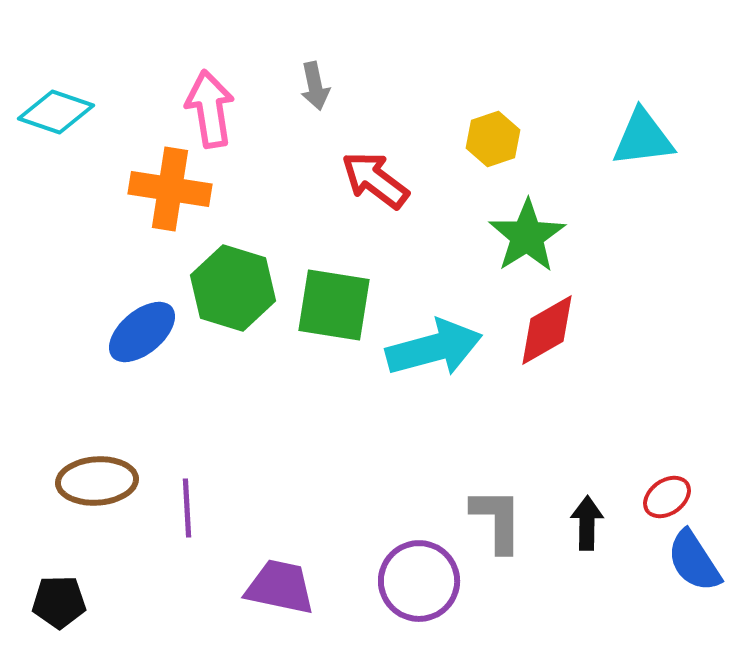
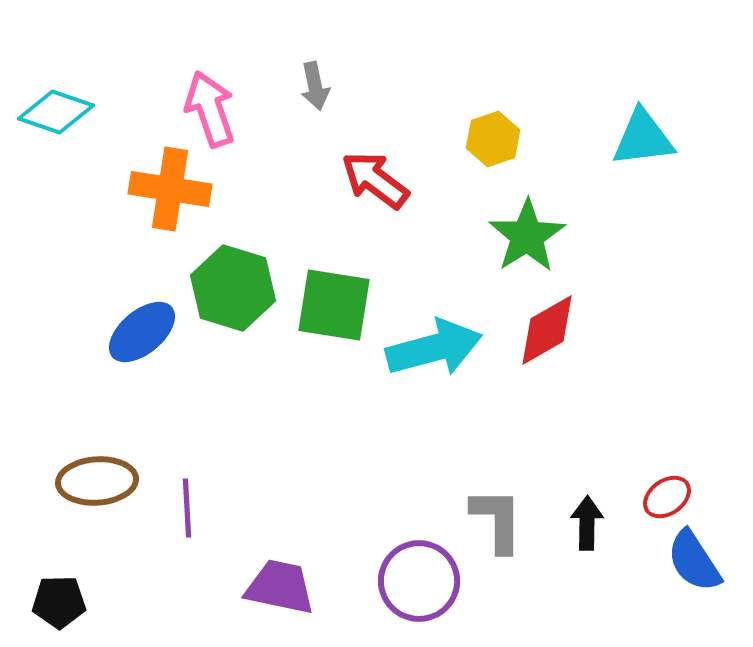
pink arrow: rotated 10 degrees counterclockwise
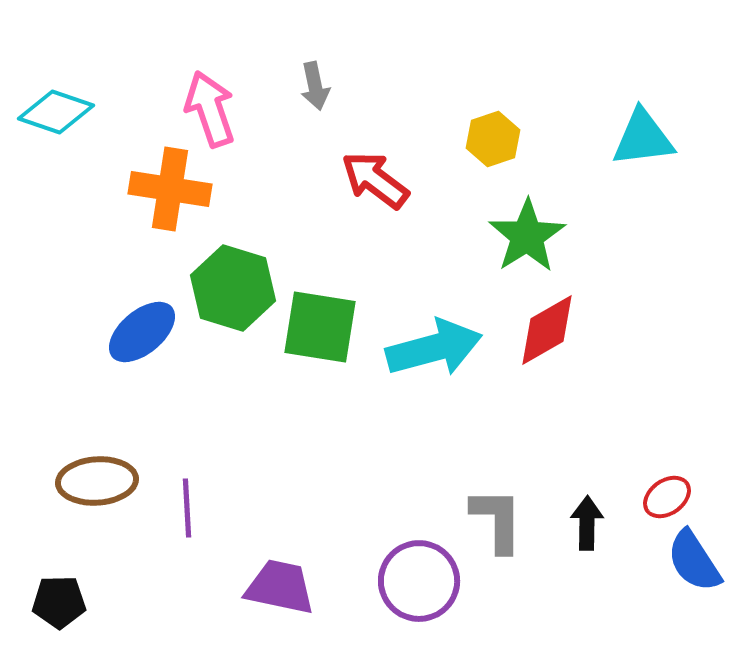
green square: moved 14 px left, 22 px down
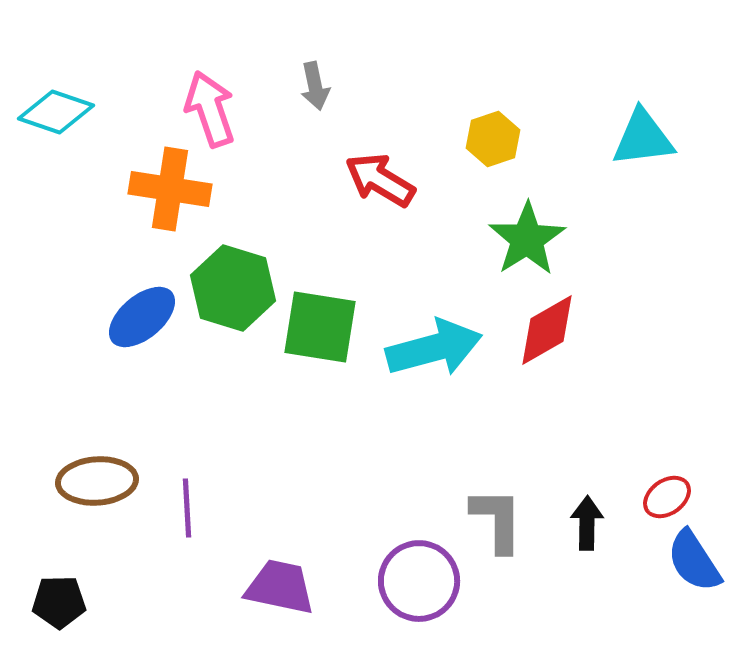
red arrow: moved 5 px right; rotated 6 degrees counterclockwise
green star: moved 3 px down
blue ellipse: moved 15 px up
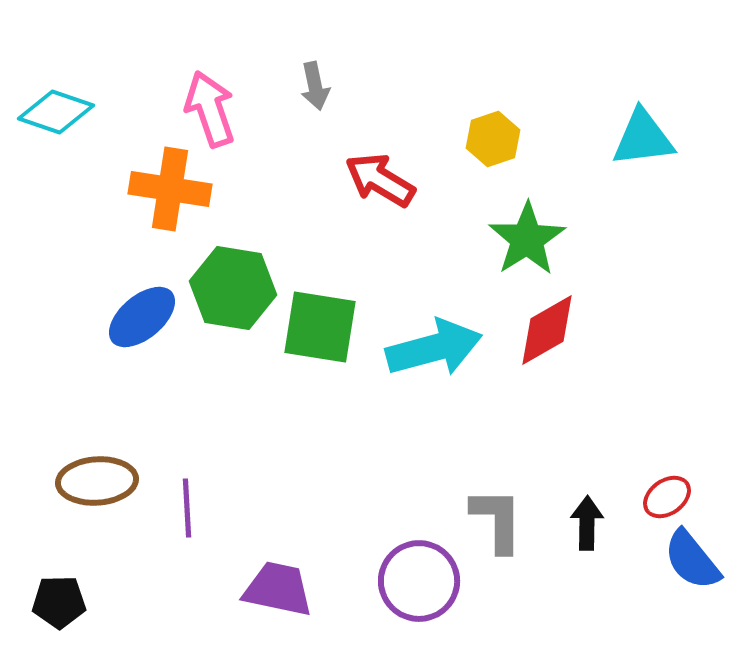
green hexagon: rotated 8 degrees counterclockwise
blue semicircle: moved 2 px left, 1 px up; rotated 6 degrees counterclockwise
purple trapezoid: moved 2 px left, 2 px down
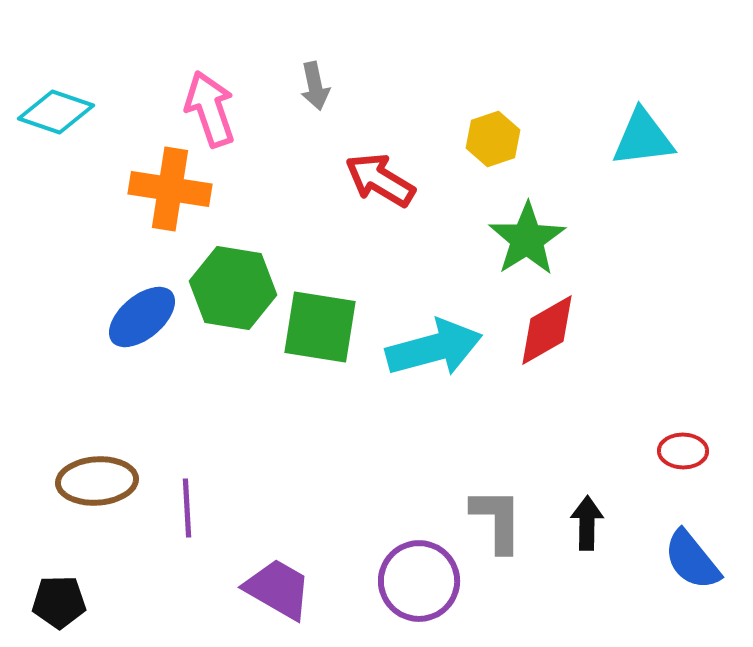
red ellipse: moved 16 px right, 46 px up; rotated 36 degrees clockwise
purple trapezoid: rotated 18 degrees clockwise
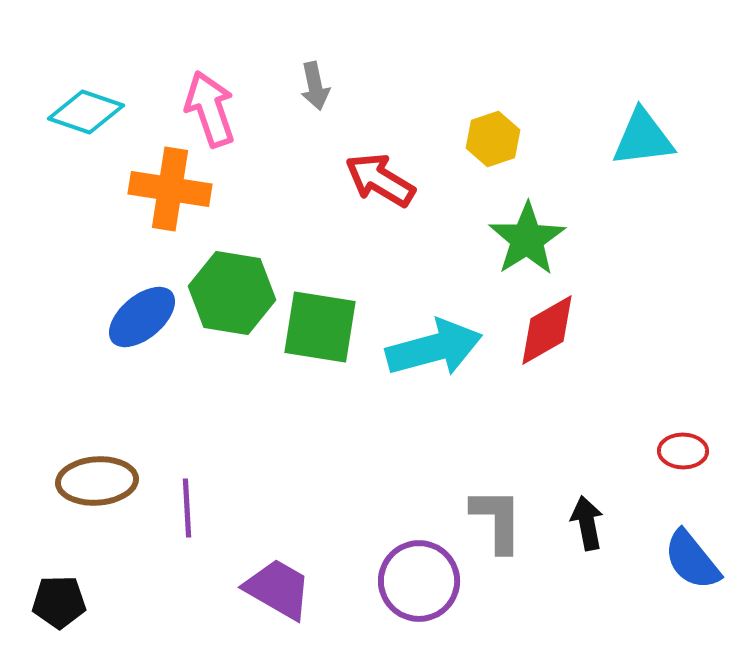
cyan diamond: moved 30 px right
green hexagon: moved 1 px left, 5 px down
black arrow: rotated 12 degrees counterclockwise
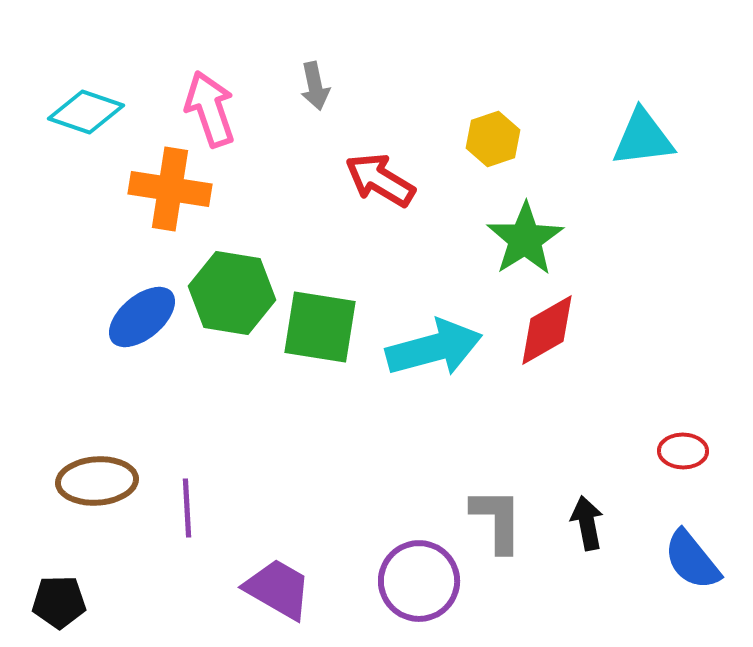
green star: moved 2 px left
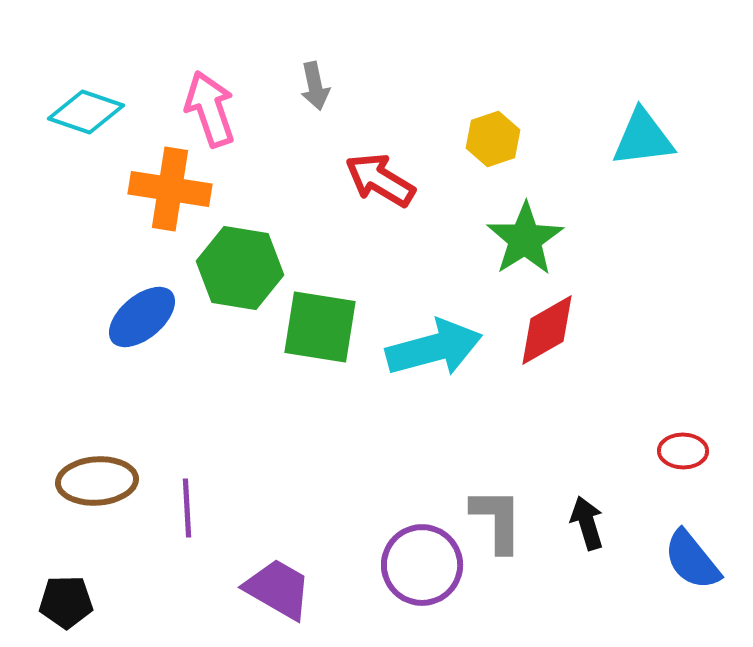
green hexagon: moved 8 px right, 25 px up
black arrow: rotated 6 degrees counterclockwise
purple circle: moved 3 px right, 16 px up
black pentagon: moved 7 px right
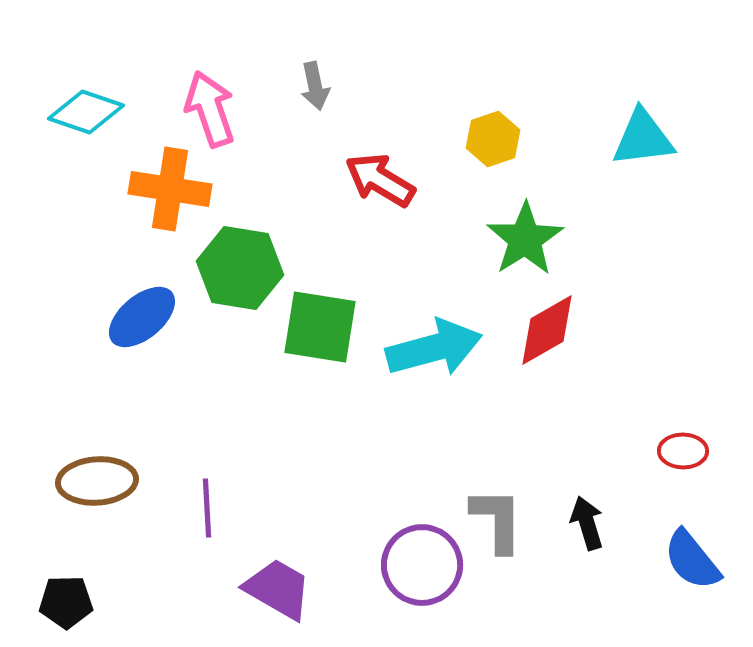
purple line: moved 20 px right
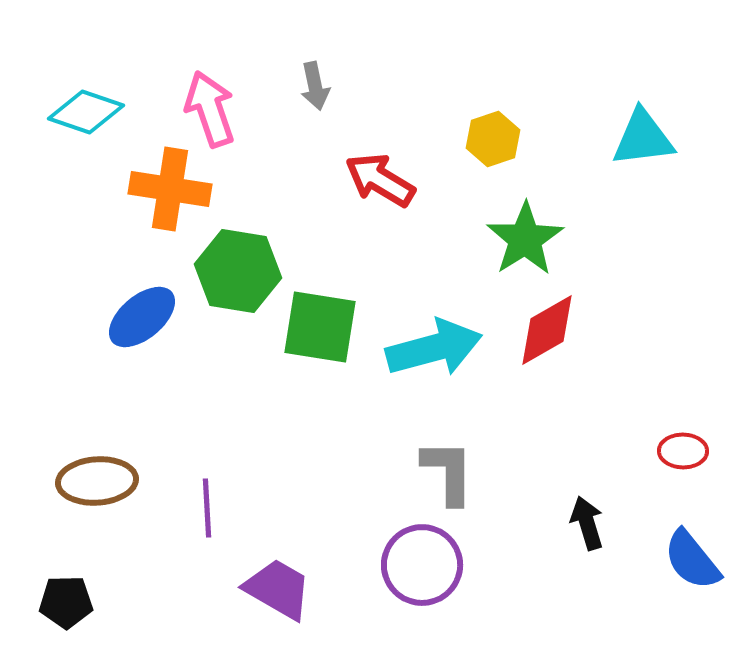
green hexagon: moved 2 px left, 3 px down
gray L-shape: moved 49 px left, 48 px up
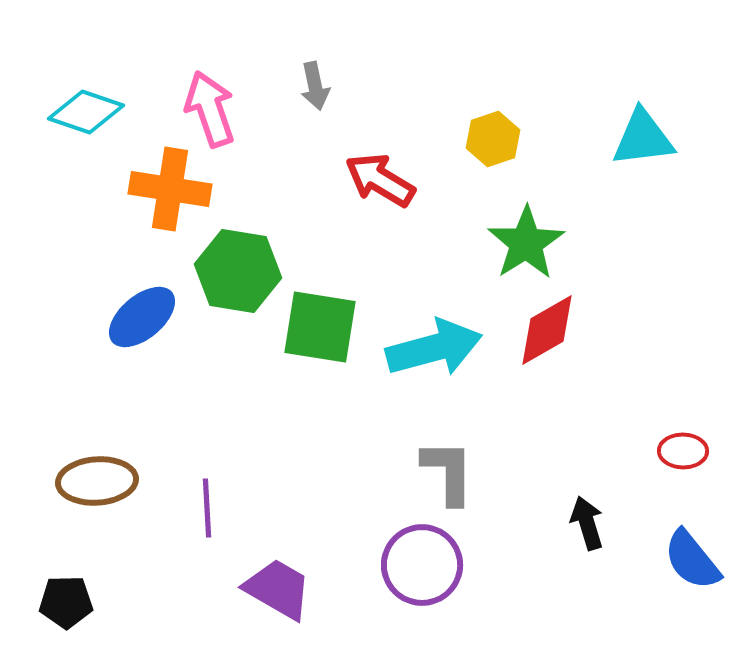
green star: moved 1 px right, 4 px down
